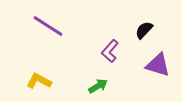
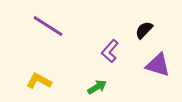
green arrow: moved 1 px left, 1 px down
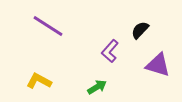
black semicircle: moved 4 px left
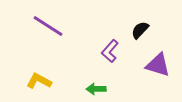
green arrow: moved 1 px left, 2 px down; rotated 150 degrees counterclockwise
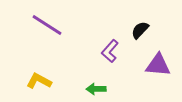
purple line: moved 1 px left, 1 px up
purple triangle: rotated 12 degrees counterclockwise
